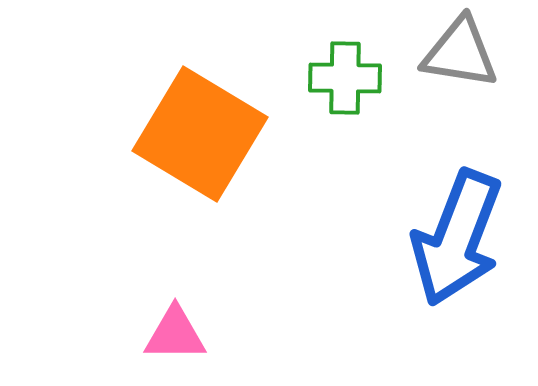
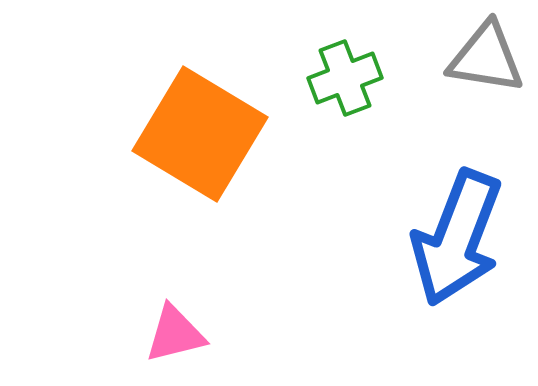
gray triangle: moved 26 px right, 5 px down
green cross: rotated 22 degrees counterclockwise
pink triangle: rotated 14 degrees counterclockwise
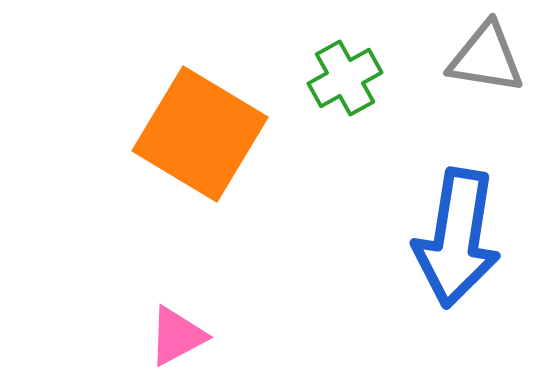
green cross: rotated 8 degrees counterclockwise
blue arrow: rotated 12 degrees counterclockwise
pink triangle: moved 2 px right, 2 px down; rotated 14 degrees counterclockwise
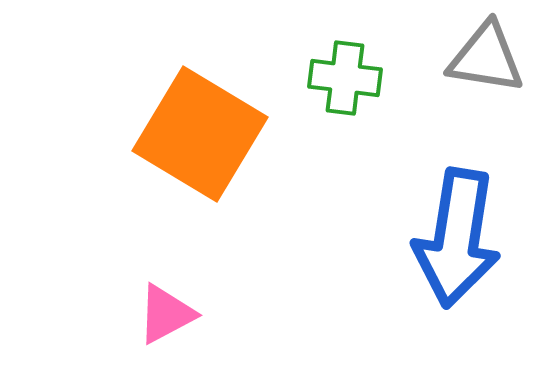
green cross: rotated 36 degrees clockwise
pink triangle: moved 11 px left, 22 px up
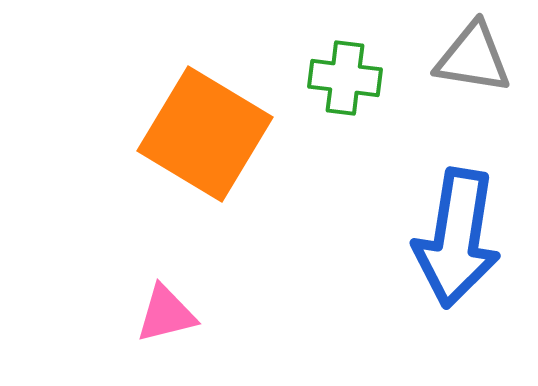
gray triangle: moved 13 px left
orange square: moved 5 px right
pink triangle: rotated 14 degrees clockwise
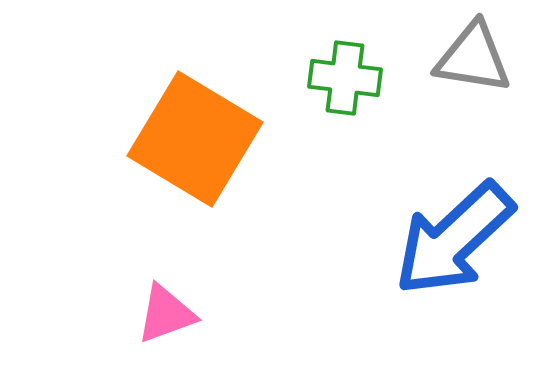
orange square: moved 10 px left, 5 px down
blue arrow: moved 3 px left, 1 px down; rotated 38 degrees clockwise
pink triangle: rotated 6 degrees counterclockwise
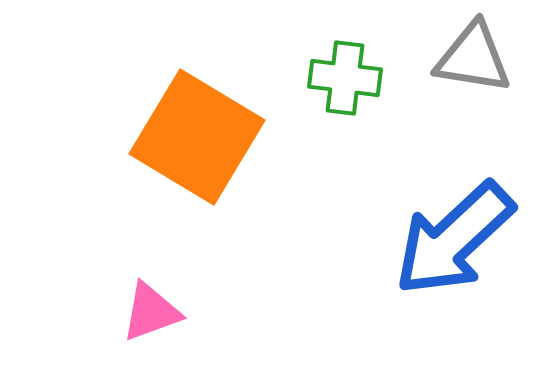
orange square: moved 2 px right, 2 px up
pink triangle: moved 15 px left, 2 px up
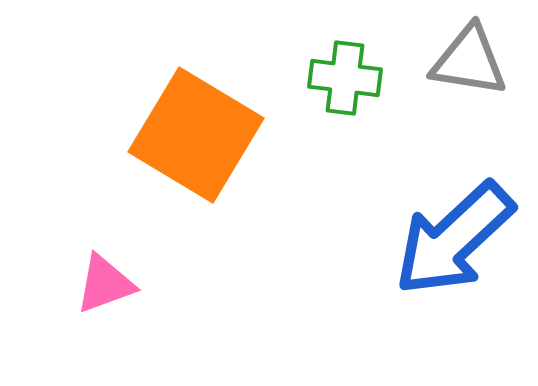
gray triangle: moved 4 px left, 3 px down
orange square: moved 1 px left, 2 px up
pink triangle: moved 46 px left, 28 px up
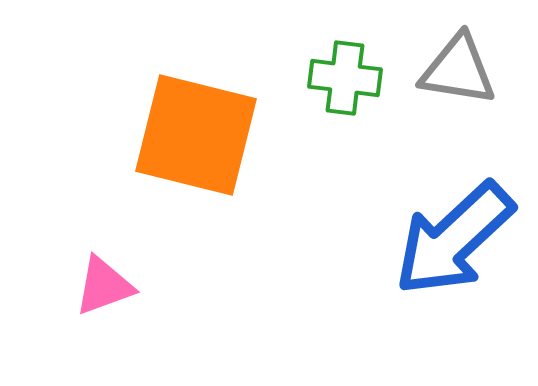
gray triangle: moved 11 px left, 9 px down
orange square: rotated 17 degrees counterclockwise
pink triangle: moved 1 px left, 2 px down
